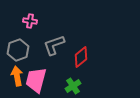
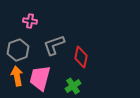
red diamond: rotated 40 degrees counterclockwise
pink trapezoid: moved 4 px right, 2 px up
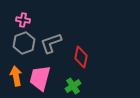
pink cross: moved 7 px left, 1 px up
gray L-shape: moved 3 px left, 2 px up
gray hexagon: moved 6 px right, 7 px up
orange arrow: moved 1 px left
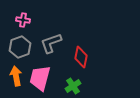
gray hexagon: moved 4 px left, 4 px down
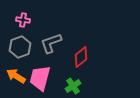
red diamond: rotated 40 degrees clockwise
orange arrow: rotated 48 degrees counterclockwise
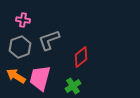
gray L-shape: moved 2 px left, 3 px up
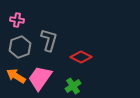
pink cross: moved 6 px left
gray L-shape: rotated 125 degrees clockwise
red diamond: rotated 65 degrees clockwise
pink trapezoid: rotated 20 degrees clockwise
